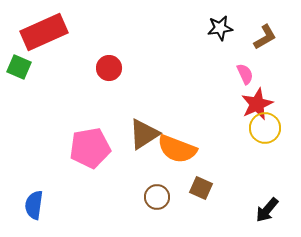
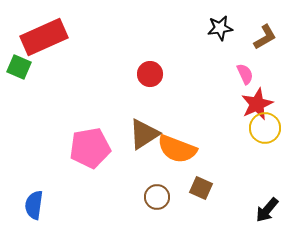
red rectangle: moved 5 px down
red circle: moved 41 px right, 6 px down
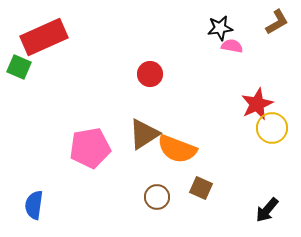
brown L-shape: moved 12 px right, 15 px up
pink semicircle: moved 13 px left, 28 px up; rotated 55 degrees counterclockwise
yellow circle: moved 7 px right
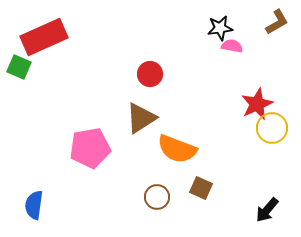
brown triangle: moved 3 px left, 16 px up
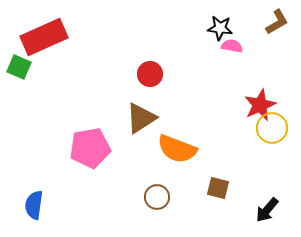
black star: rotated 15 degrees clockwise
red star: moved 3 px right, 1 px down
brown square: moved 17 px right; rotated 10 degrees counterclockwise
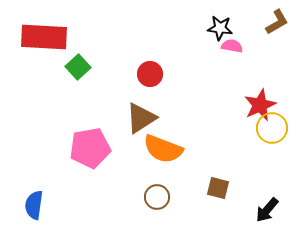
red rectangle: rotated 27 degrees clockwise
green square: moved 59 px right; rotated 25 degrees clockwise
orange semicircle: moved 14 px left
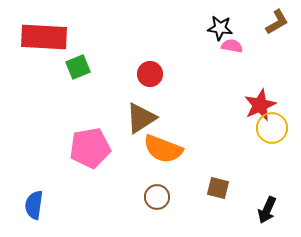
green square: rotated 20 degrees clockwise
black arrow: rotated 16 degrees counterclockwise
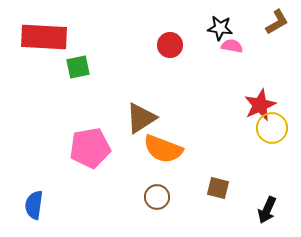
green square: rotated 10 degrees clockwise
red circle: moved 20 px right, 29 px up
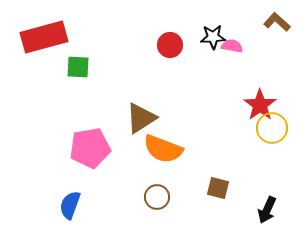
brown L-shape: rotated 108 degrees counterclockwise
black star: moved 7 px left, 9 px down; rotated 10 degrees counterclockwise
red rectangle: rotated 18 degrees counterclockwise
green square: rotated 15 degrees clockwise
red star: rotated 12 degrees counterclockwise
blue semicircle: moved 36 px right; rotated 12 degrees clockwise
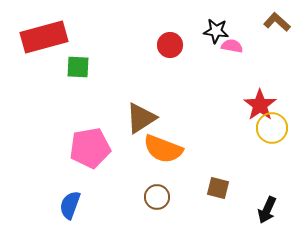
black star: moved 3 px right, 6 px up; rotated 10 degrees clockwise
